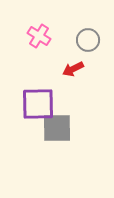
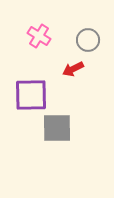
purple square: moved 7 px left, 9 px up
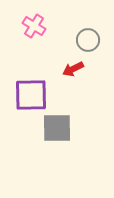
pink cross: moved 5 px left, 10 px up
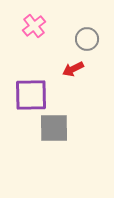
pink cross: rotated 20 degrees clockwise
gray circle: moved 1 px left, 1 px up
gray square: moved 3 px left
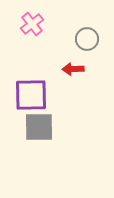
pink cross: moved 2 px left, 2 px up
red arrow: rotated 25 degrees clockwise
gray square: moved 15 px left, 1 px up
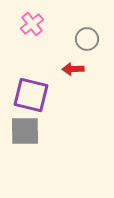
purple square: rotated 15 degrees clockwise
gray square: moved 14 px left, 4 px down
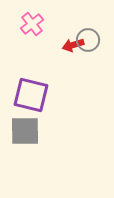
gray circle: moved 1 px right, 1 px down
red arrow: moved 24 px up; rotated 15 degrees counterclockwise
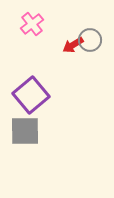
gray circle: moved 2 px right
red arrow: rotated 15 degrees counterclockwise
purple square: rotated 36 degrees clockwise
